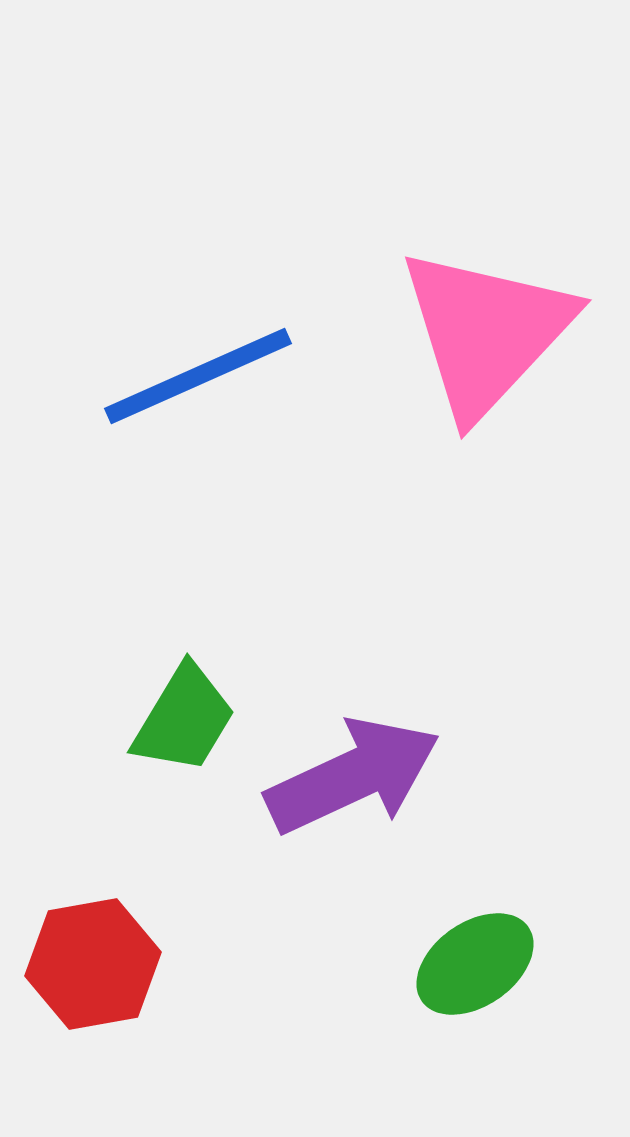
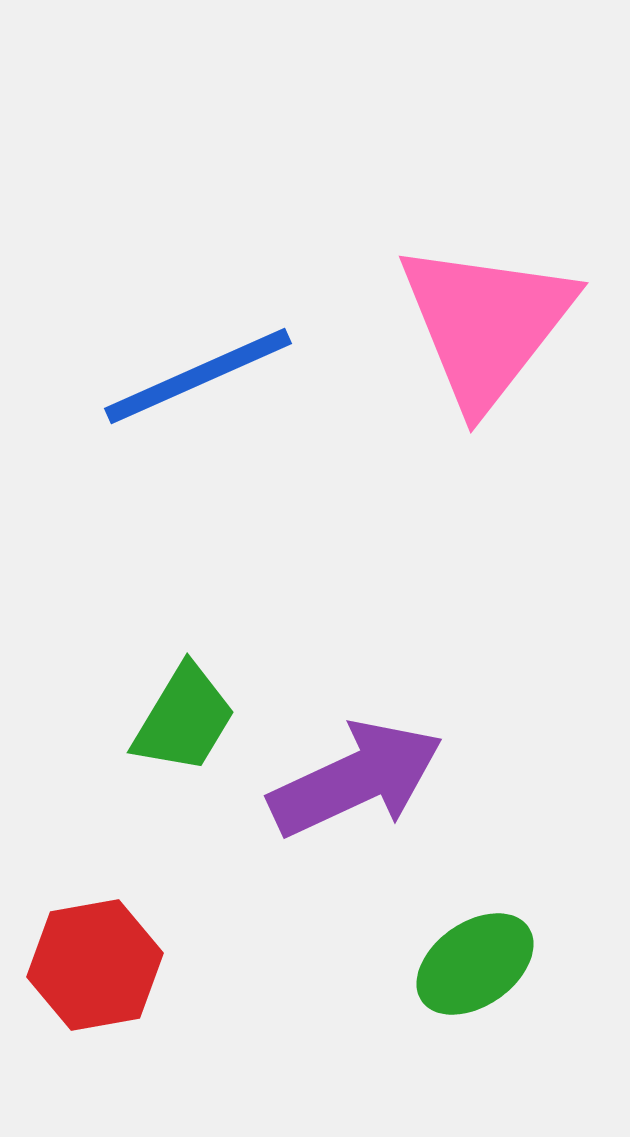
pink triangle: moved 8 px up; rotated 5 degrees counterclockwise
purple arrow: moved 3 px right, 3 px down
red hexagon: moved 2 px right, 1 px down
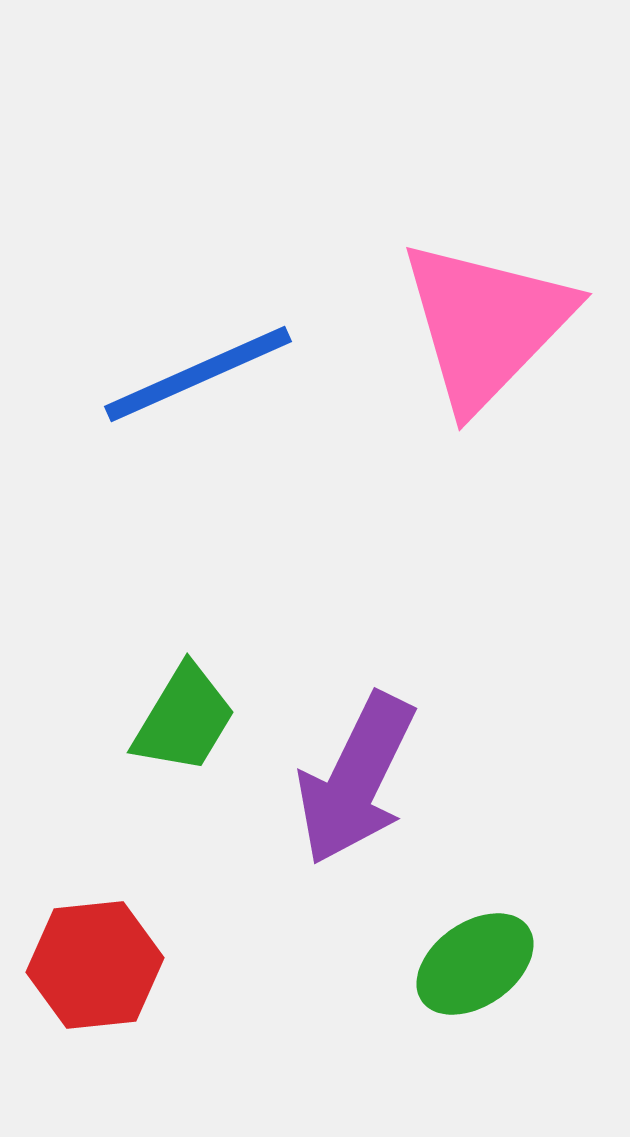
pink triangle: rotated 6 degrees clockwise
blue line: moved 2 px up
purple arrow: rotated 141 degrees clockwise
red hexagon: rotated 4 degrees clockwise
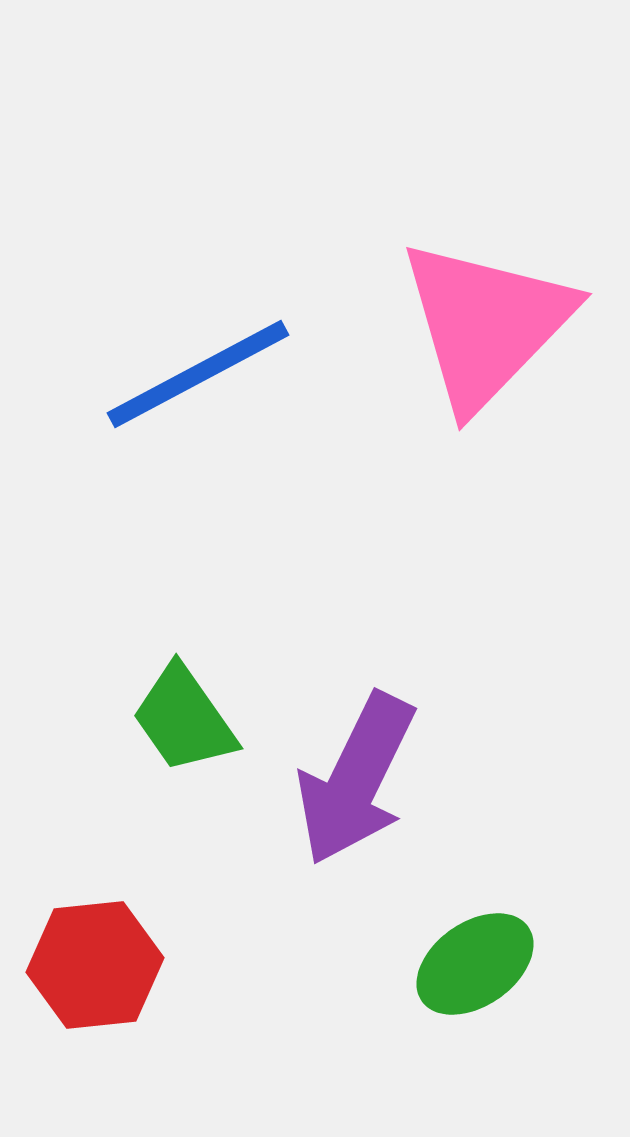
blue line: rotated 4 degrees counterclockwise
green trapezoid: rotated 114 degrees clockwise
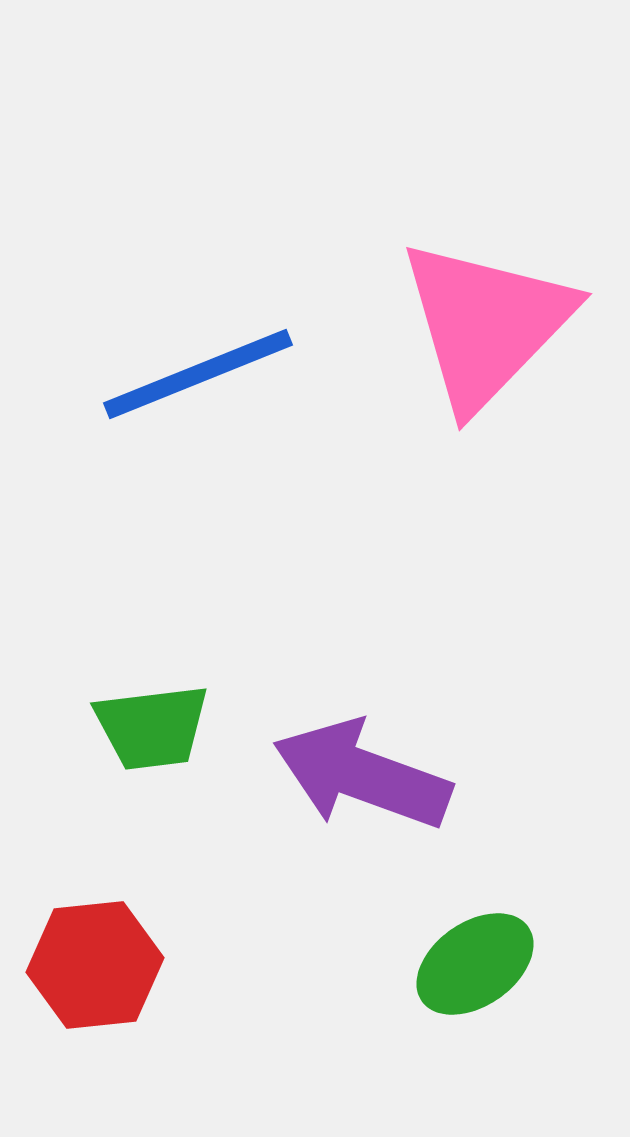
blue line: rotated 6 degrees clockwise
green trapezoid: moved 32 px left, 8 px down; rotated 62 degrees counterclockwise
purple arrow: moved 6 px right, 4 px up; rotated 84 degrees clockwise
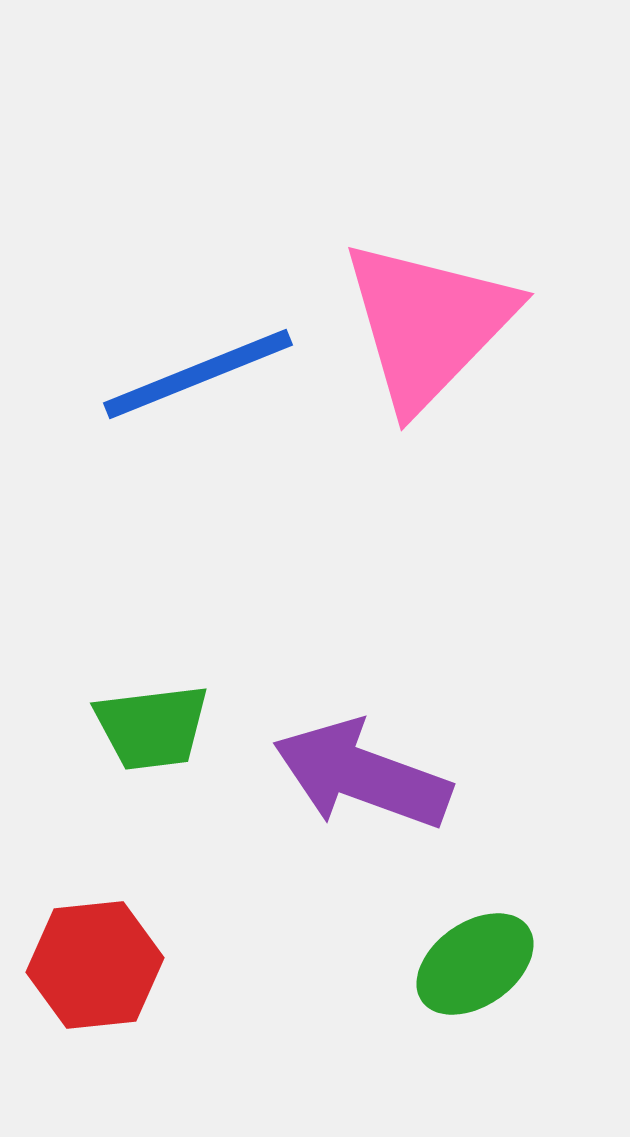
pink triangle: moved 58 px left
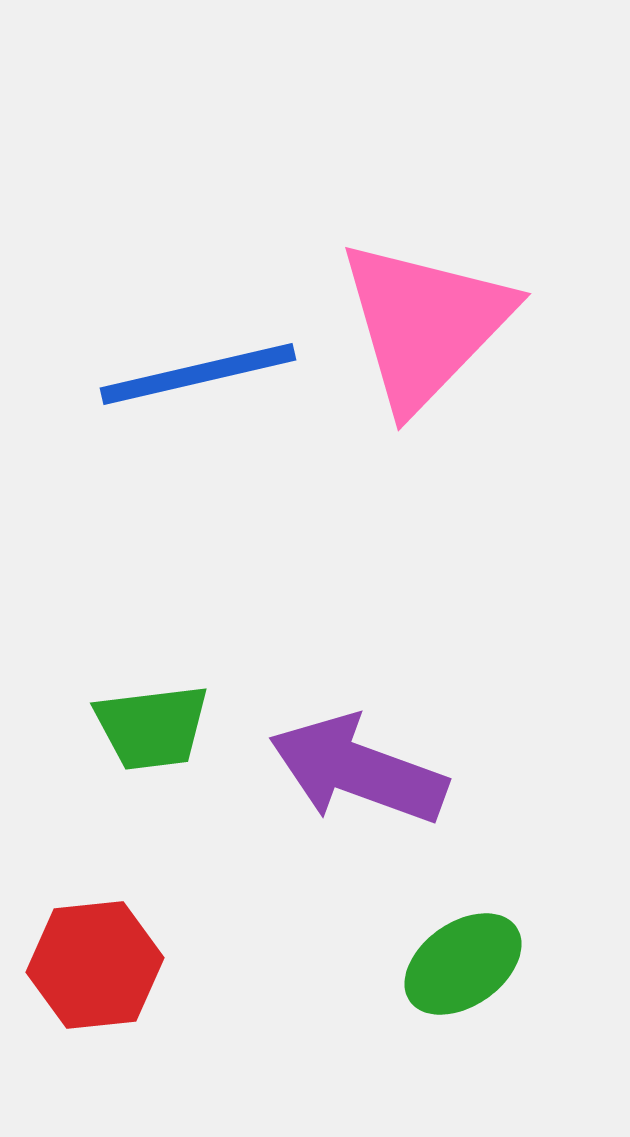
pink triangle: moved 3 px left
blue line: rotated 9 degrees clockwise
purple arrow: moved 4 px left, 5 px up
green ellipse: moved 12 px left
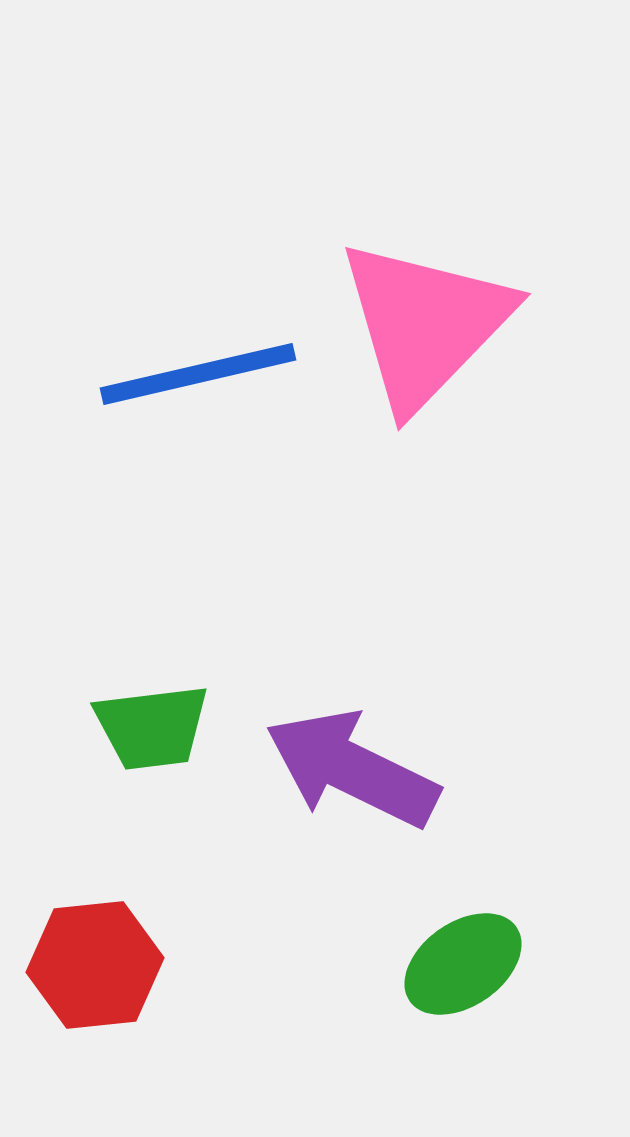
purple arrow: moved 6 px left, 1 px up; rotated 6 degrees clockwise
